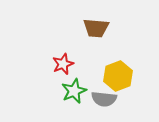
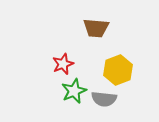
yellow hexagon: moved 6 px up
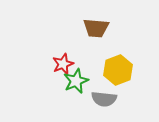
green star: moved 2 px right, 10 px up
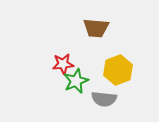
red star: rotated 15 degrees clockwise
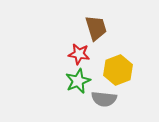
brown trapezoid: rotated 112 degrees counterclockwise
red star: moved 16 px right, 10 px up; rotated 15 degrees clockwise
green star: moved 2 px right
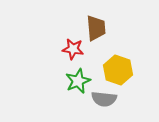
brown trapezoid: rotated 12 degrees clockwise
red star: moved 6 px left, 5 px up
yellow hexagon: rotated 20 degrees counterclockwise
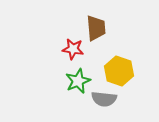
yellow hexagon: moved 1 px right, 1 px down
